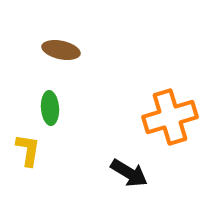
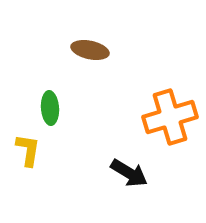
brown ellipse: moved 29 px right
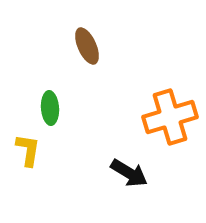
brown ellipse: moved 3 px left, 4 px up; rotated 54 degrees clockwise
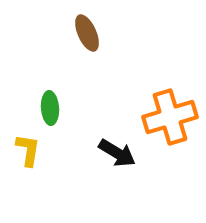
brown ellipse: moved 13 px up
black arrow: moved 12 px left, 20 px up
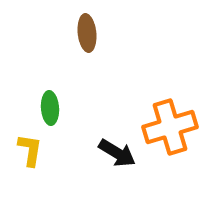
brown ellipse: rotated 18 degrees clockwise
orange cross: moved 10 px down
yellow L-shape: moved 2 px right
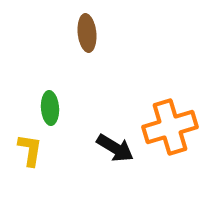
black arrow: moved 2 px left, 5 px up
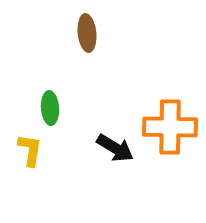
orange cross: rotated 18 degrees clockwise
